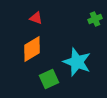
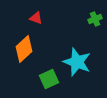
orange diamond: moved 8 px left; rotated 12 degrees counterclockwise
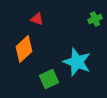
red triangle: moved 1 px right, 1 px down
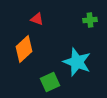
green cross: moved 5 px left, 1 px down; rotated 16 degrees clockwise
green square: moved 1 px right, 3 px down
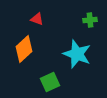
cyan star: moved 8 px up
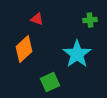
cyan star: rotated 16 degrees clockwise
